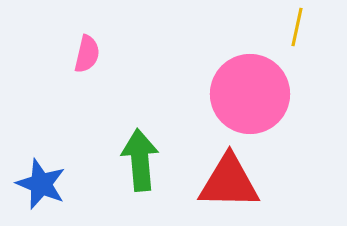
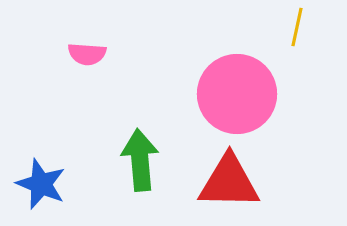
pink semicircle: rotated 81 degrees clockwise
pink circle: moved 13 px left
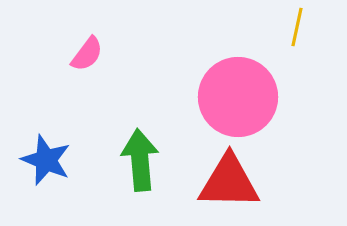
pink semicircle: rotated 57 degrees counterclockwise
pink circle: moved 1 px right, 3 px down
blue star: moved 5 px right, 24 px up
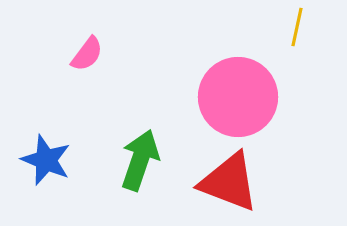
green arrow: rotated 24 degrees clockwise
red triangle: rotated 20 degrees clockwise
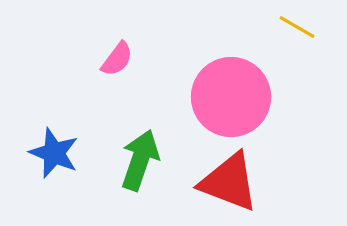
yellow line: rotated 72 degrees counterclockwise
pink semicircle: moved 30 px right, 5 px down
pink circle: moved 7 px left
blue star: moved 8 px right, 7 px up
